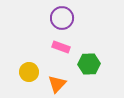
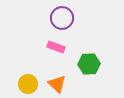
pink rectangle: moved 5 px left
yellow circle: moved 1 px left, 12 px down
orange triangle: rotated 30 degrees counterclockwise
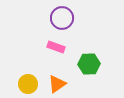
orange triangle: rotated 42 degrees clockwise
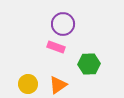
purple circle: moved 1 px right, 6 px down
orange triangle: moved 1 px right, 1 px down
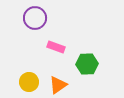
purple circle: moved 28 px left, 6 px up
green hexagon: moved 2 px left
yellow circle: moved 1 px right, 2 px up
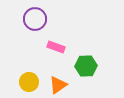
purple circle: moved 1 px down
green hexagon: moved 1 px left, 2 px down
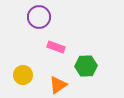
purple circle: moved 4 px right, 2 px up
yellow circle: moved 6 px left, 7 px up
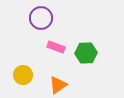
purple circle: moved 2 px right, 1 px down
green hexagon: moved 13 px up
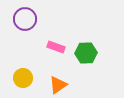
purple circle: moved 16 px left, 1 px down
yellow circle: moved 3 px down
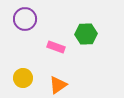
green hexagon: moved 19 px up
